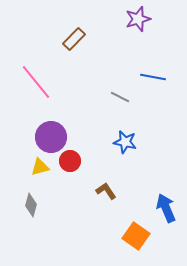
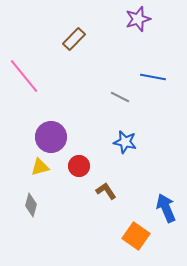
pink line: moved 12 px left, 6 px up
red circle: moved 9 px right, 5 px down
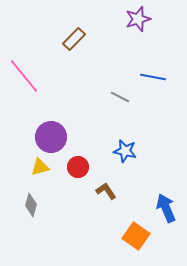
blue star: moved 9 px down
red circle: moved 1 px left, 1 px down
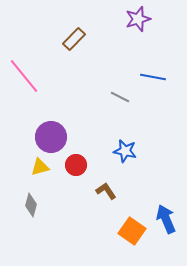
red circle: moved 2 px left, 2 px up
blue arrow: moved 11 px down
orange square: moved 4 px left, 5 px up
